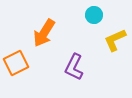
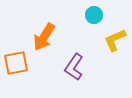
orange arrow: moved 4 px down
orange square: rotated 15 degrees clockwise
purple L-shape: rotated 8 degrees clockwise
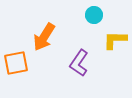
yellow L-shape: rotated 25 degrees clockwise
purple L-shape: moved 5 px right, 4 px up
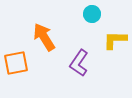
cyan circle: moved 2 px left, 1 px up
orange arrow: rotated 116 degrees clockwise
